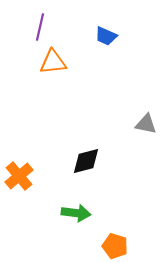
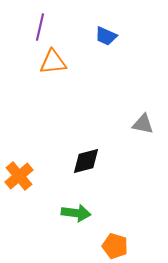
gray triangle: moved 3 px left
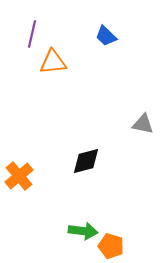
purple line: moved 8 px left, 7 px down
blue trapezoid: rotated 20 degrees clockwise
green arrow: moved 7 px right, 18 px down
orange pentagon: moved 4 px left
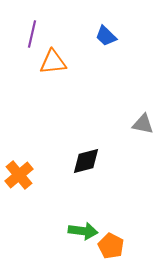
orange cross: moved 1 px up
orange pentagon: rotated 10 degrees clockwise
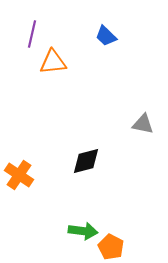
orange cross: rotated 16 degrees counterclockwise
orange pentagon: moved 1 px down
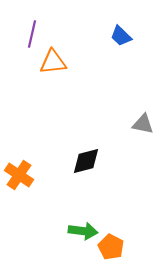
blue trapezoid: moved 15 px right
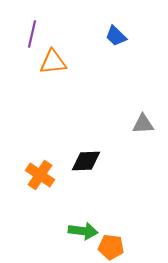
blue trapezoid: moved 5 px left
gray triangle: rotated 15 degrees counterclockwise
black diamond: rotated 12 degrees clockwise
orange cross: moved 21 px right
orange pentagon: rotated 20 degrees counterclockwise
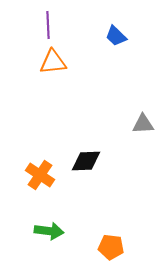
purple line: moved 16 px right, 9 px up; rotated 16 degrees counterclockwise
green arrow: moved 34 px left
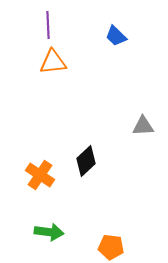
gray triangle: moved 2 px down
black diamond: rotated 40 degrees counterclockwise
green arrow: moved 1 px down
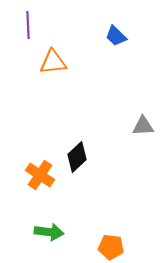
purple line: moved 20 px left
black diamond: moved 9 px left, 4 px up
